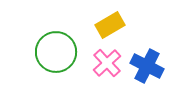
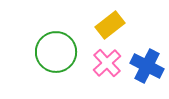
yellow rectangle: rotated 8 degrees counterclockwise
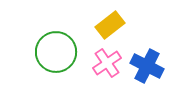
pink cross: rotated 8 degrees clockwise
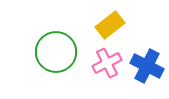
pink cross: rotated 8 degrees clockwise
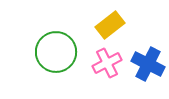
blue cross: moved 1 px right, 2 px up
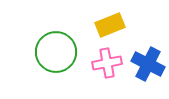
yellow rectangle: rotated 16 degrees clockwise
pink cross: rotated 16 degrees clockwise
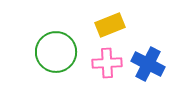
pink cross: rotated 8 degrees clockwise
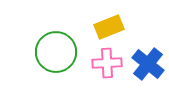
yellow rectangle: moved 1 px left, 2 px down
blue cross: rotated 12 degrees clockwise
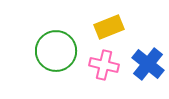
green circle: moved 1 px up
pink cross: moved 3 px left, 2 px down; rotated 16 degrees clockwise
